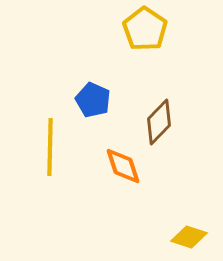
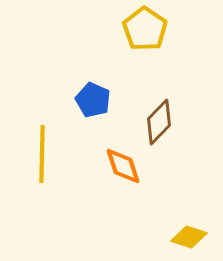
yellow line: moved 8 px left, 7 px down
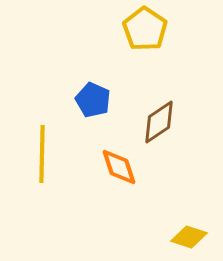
brown diamond: rotated 12 degrees clockwise
orange diamond: moved 4 px left, 1 px down
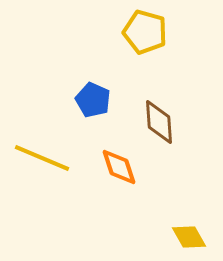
yellow pentagon: moved 3 px down; rotated 18 degrees counterclockwise
brown diamond: rotated 60 degrees counterclockwise
yellow line: moved 4 px down; rotated 68 degrees counterclockwise
yellow diamond: rotated 42 degrees clockwise
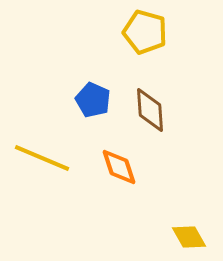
brown diamond: moved 9 px left, 12 px up
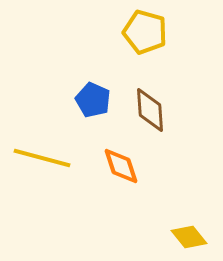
yellow line: rotated 8 degrees counterclockwise
orange diamond: moved 2 px right, 1 px up
yellow diamond: rotated 9 degrees counterclockwise
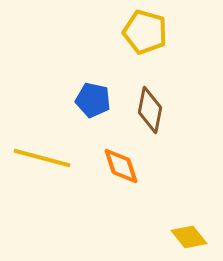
blue pentagon: rotated 12 degrees counterclockwise
brown diamond: rotated 15 degrees clockwise
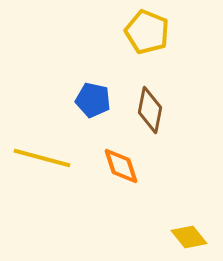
yellow pentagon: moved 2 px right; rotated 6 degrees clockwise
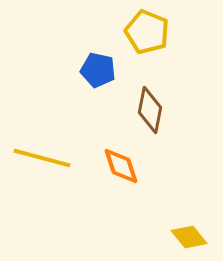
blue pentagon: moved 5 px right, 30 px up
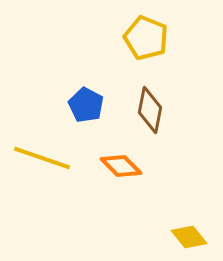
yellow pentagon: moved 1 px left, 6 px down
blue pentagon: moved 12 px left, 35 px down; rotated 16 degrees clockwise
yellow line: rotated 4 degrees clockwise
orange diamond: rotated 27 degrees counterclockwise
